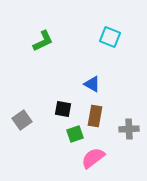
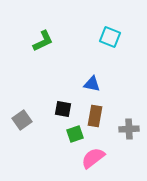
blue triangle: rotated 18 degrees counterclockwise
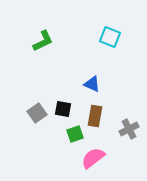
blue triangle: rotated 12 degrees clockwise
gray square: moved 15 px right, 7 px up
gray cross: rotated 24 degrees counterclockwise
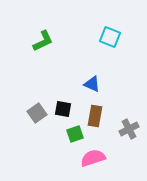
pink semicircle: rotated 20 degrees clockwise
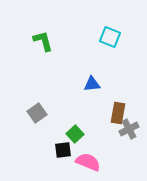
green L-shape: rotated 80 degrees counterclockwise
blue triangle: rotated 30 degrees counterclockwise
black square: moved 41 px down; rotated 18 degrees counterclockwise
brown rectangle: moved 23 px right, 3 px up
green square: rotated 24 degrees counterclockwise
pink semicircle: moved 5 px left, 4 px down; rotated 40 degrees clockwise
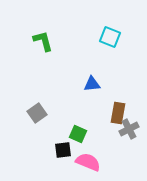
green square: moved 3 px right; rotated 24 degrees counterclockwise
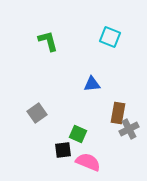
green L-shape: moved 5 px right
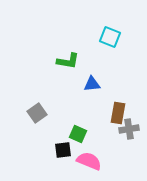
green L-shape: moved 20 px right, 20 px down; rotated 115 degrees clockwise
gray cross: rotated 18 degrees clockwise
pink semicircle: moved 1 px right, 1 px up
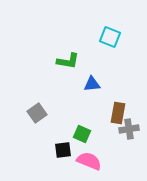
green square: moved 4 px right
